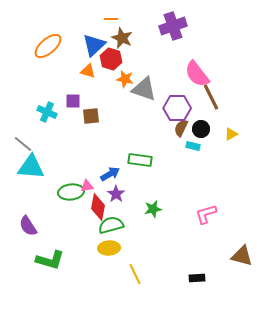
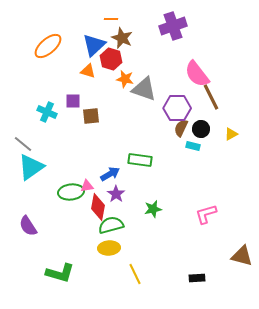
cyan triangle: rotated 40 degrees counterclockwise
green L-shape: moved 10 px right, 13 px down
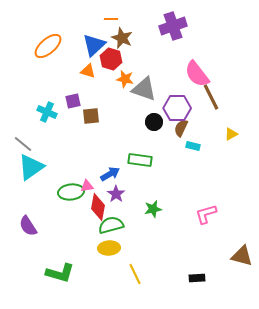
purple square: rotated 14 degrees counterclockwise
black circle: moved 47 px left, 7 px up
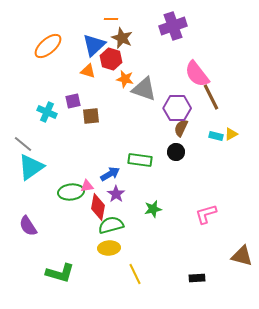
black circle: moved 22 px right, 30 px down
cyan rectangle: moved 23 px right, 10 px up
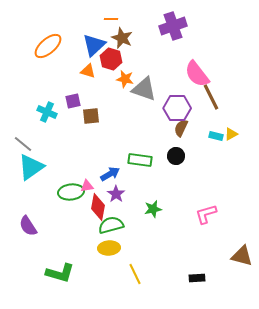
black circle: moved 4 px down
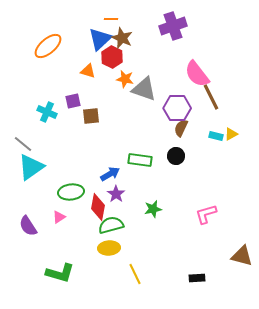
blue triangle: moved 6 px right, 6 px up
red hexagon: moved 1 px right, 2 px up; rotated 10 degrees clockwise
pink triangle: moved 28 px left, 31 px down; rotated 24 degrees counterclockwise
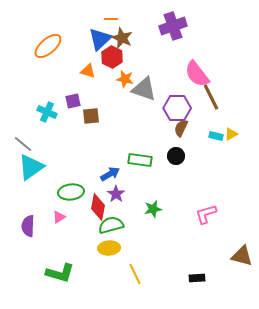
purple semicircle: rotated 35 degrees clockwise
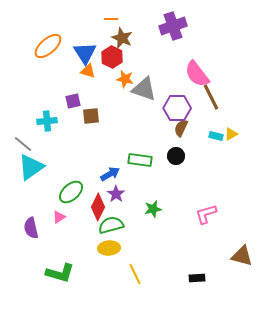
blue triangle: moved 15 px left, 14 px down; rotated 20 degrees counterclockwise
cyan cross: moved 9 px down; rotated 30 degrees counterclockwise
green ellipse: rotated 35 degrees counterclockwise
red diamond: rotated 16 degrees clockwise
purple semicircle: moved 3 px right, 2 px down; rotated 15 degrees counterclockwise
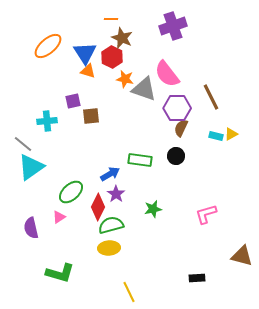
pink semicircle: moved 30 px left
yellow line: moved 6 px left, 18 px down
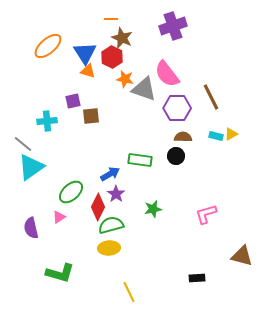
brown semicircle: moved 2 px right, 9 px down; rotated 66 degrees clockwise
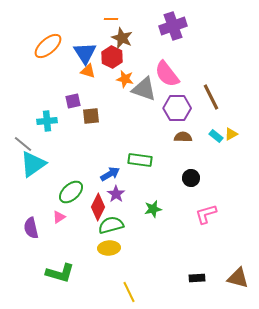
cyan rectangle: rotated 24 degrees clockwise
black circle: moved 15 px right, 22 px down
cyan triangle: moved 2 px right, 3 px up
brown triangle: moved 4 px left, 22 px down
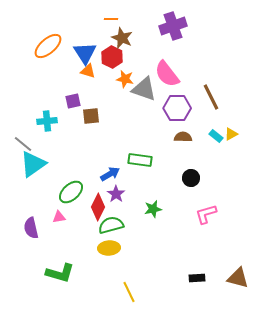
pink triangle: rotated 24 degrees clockwise
